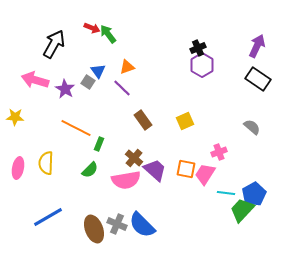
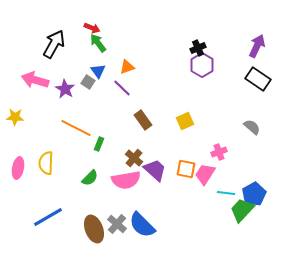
green arrow: moved 10 px left, 9 px down
green semicircle: moved 8 px down
gray cross: rotated 18 degrees clockwise
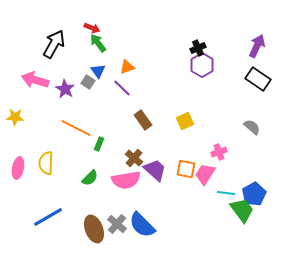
green trapezoid: rotated 100 degrees clockwise
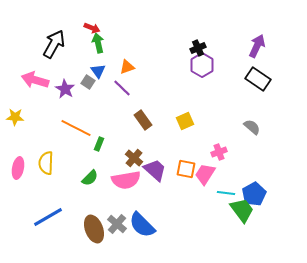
green arrow: rotated 24 degrees clockwise
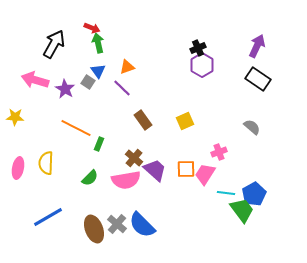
orange square: rotated 12 degrees counterclockwise
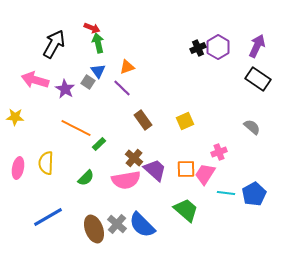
purple hexagon: moved 16 px right, 18 px up
green rectangle: rotated 24 degrees clockwise
green semicircle: moved 4 px left
green trapezoid: moved 56 px left; rotated 12 degrees counterclockwise
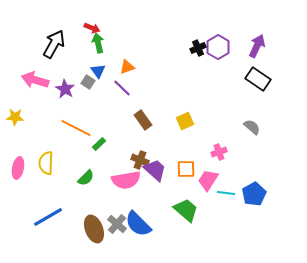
brown cross: moved 6 px right, 2 px down; rotated 18 degrees counterclockwise
pink trapezoid: moved 3 px right, 6 px down
blue semicircle: moved 4 px left, 1 px up
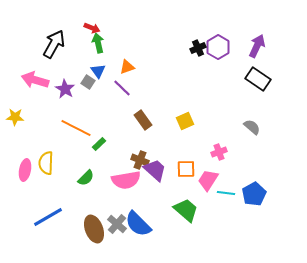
pink ellipse: moved 7 px right, 2 px down
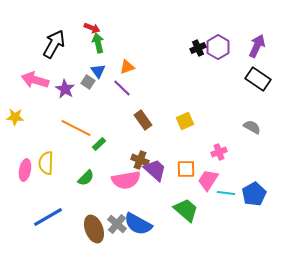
gray semicircle: rotated 12 degrees counterclockwise
blue semicircle: rotated 16 degrees counterclockwise
